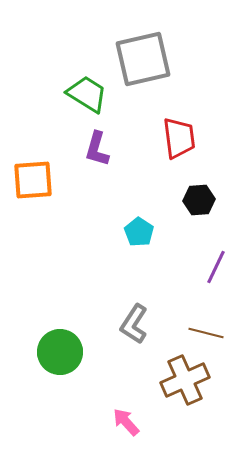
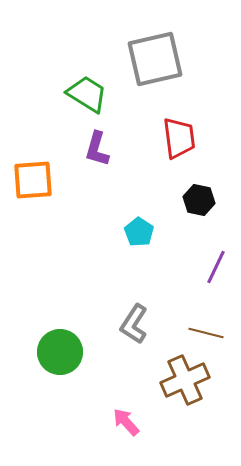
gray square: moved 12 px right
black hexagon: rotated 16 degrees clockwise
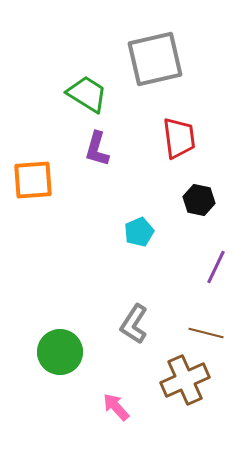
cyan pentagon: rotated 16 degrees clockwise
pink arrow: moved 10 px left, 15 px up
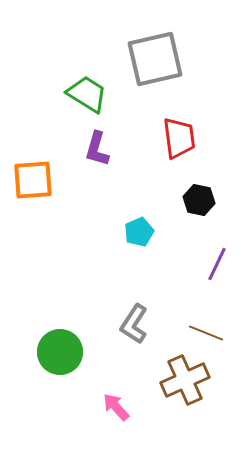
purple line: moved 1 px right, 3 px up
brown line: rotated 8 degrees clockwise
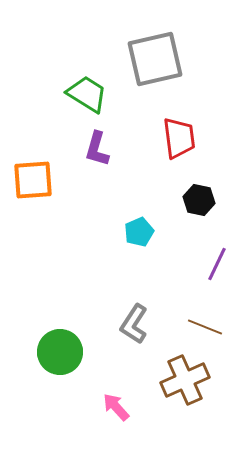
brown line: moved 1 px left, 6 px up
